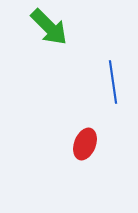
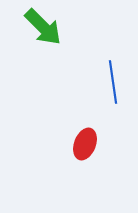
green arrow: moved 6 px left
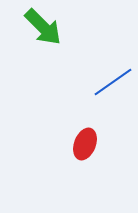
blue line: rotated 63 degrees clockwise
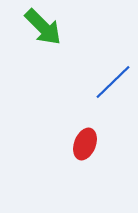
blue line: rotated 9 degrees counterclockwise
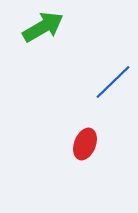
green arrow: rotated 75 degrees counterclockwise
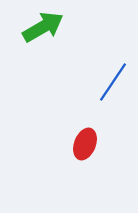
blue line: rotated 12 degrees counterclockwise
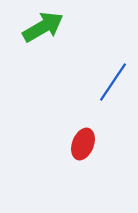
red ellipse: moved 2 px left
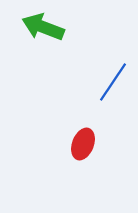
green arrow: rotated 129 degrees counterclockwise
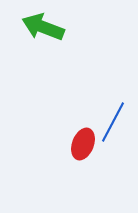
blue line: moved 40 px down; rotated 6 degrees counterclockwise
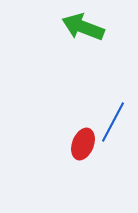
green arrow: moved 40 px right
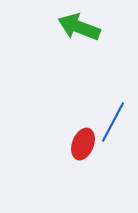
green arrow: moved 4 px left
